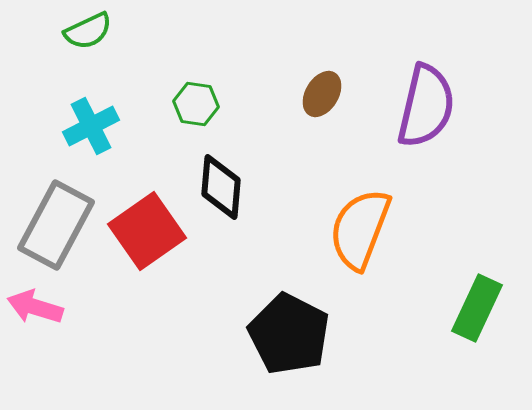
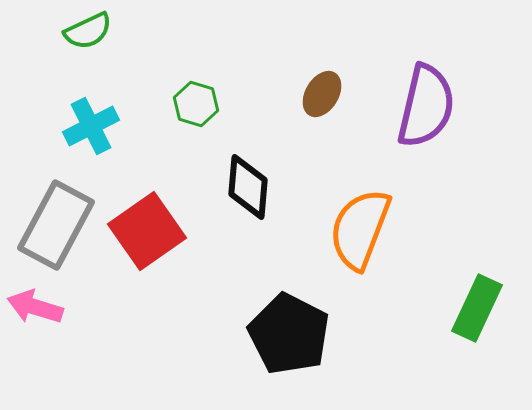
green hexagon: rotated 9 degrees clockwise
black diamond: moved 27 px right
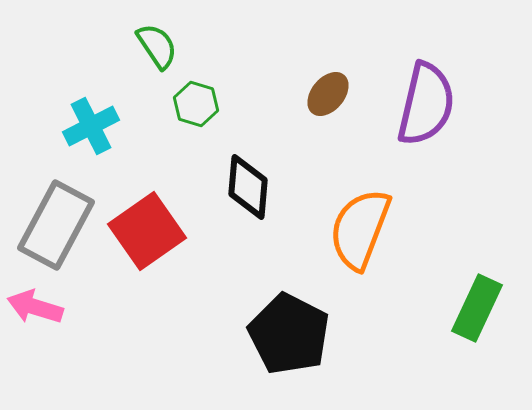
green semicircle: moved 69 px right, 15 px down; rotated 99 degrees counterclockwise
brown ellipse: moved 6 px right; rotated 9 degrees clockwise
purple semicircle: moved 2 px up
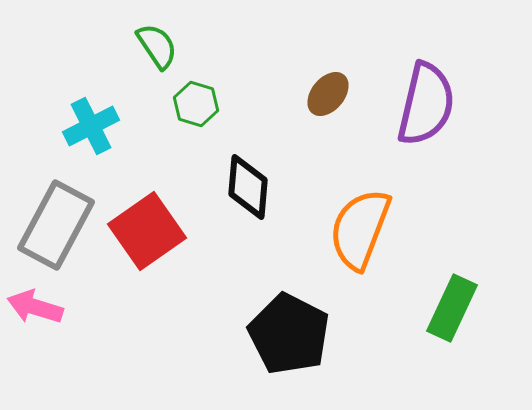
green rectangle: moved 25 px left
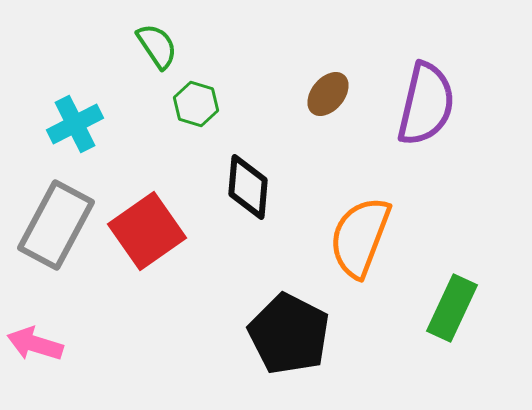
cyan cross: moved 16 px left, 2 px up
orange semicircle: moved 8 px down
pink arrow: moved 37 px down
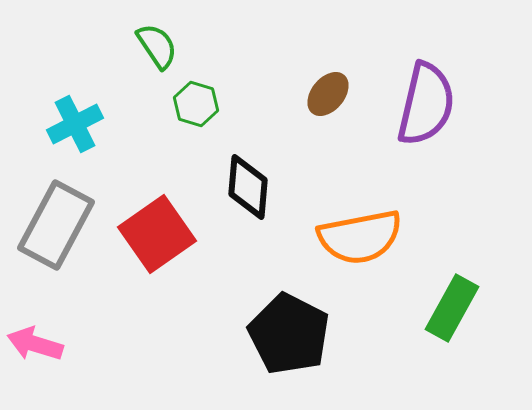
red square: moved 10 px right, 3 px down
orange semicircle: rotated 122 degrees counterclockwise
green rectangle: rotated 4 degrees clockwise
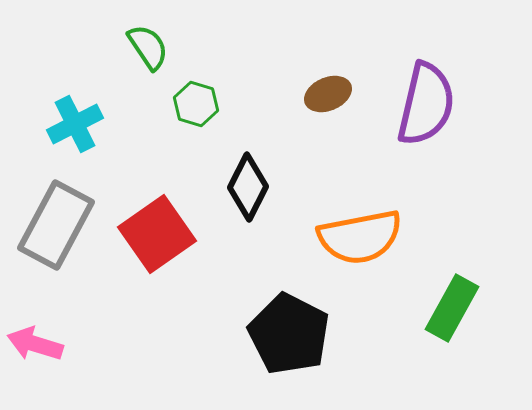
green semicircle: moved 9 px left, 1 px down
brown ellipse: rotated 27 degrees clockwise
black diamond: rotated 22 degrees clockwise
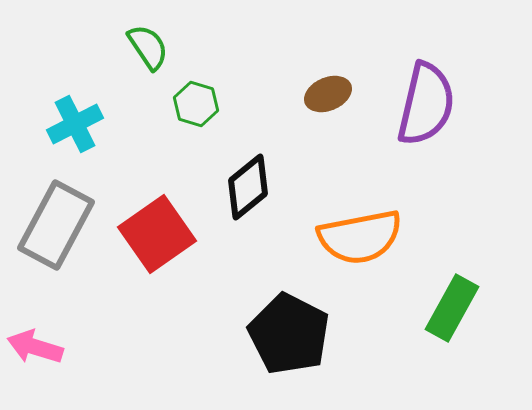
black diamond: rotated 24 degrees clockwise
pink arrow: moved 3 px down
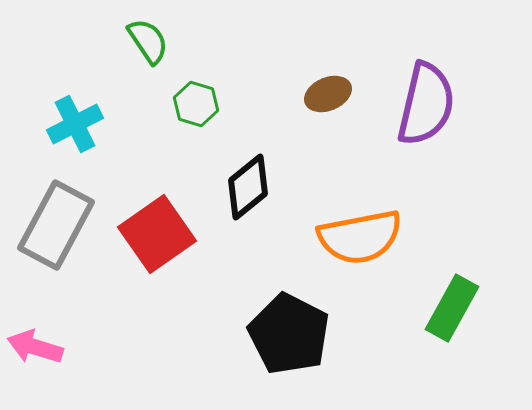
green semicircle: moved 6 px up
